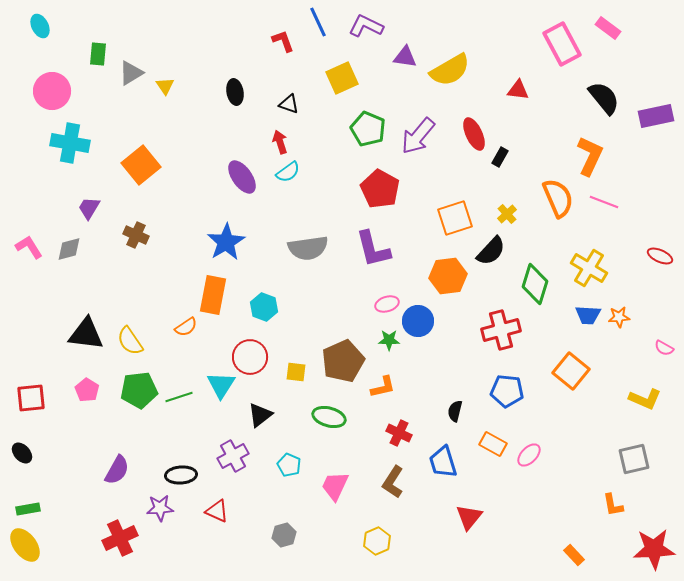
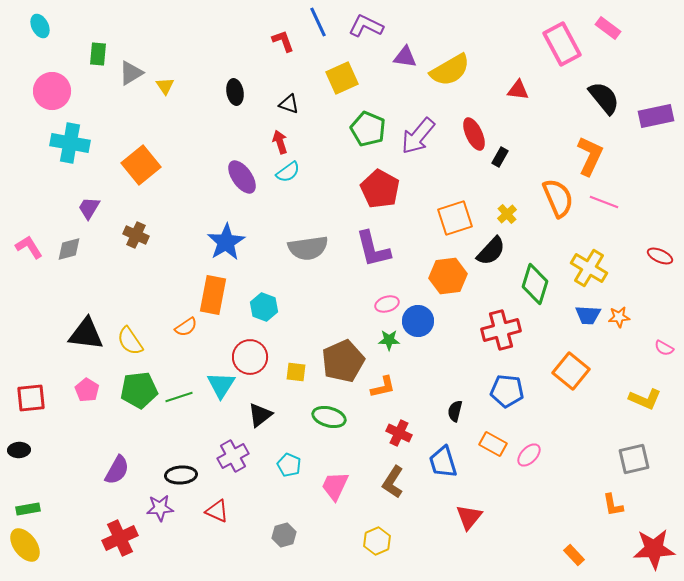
black ellipse at (22, 453): moved 3 px left, 3 px up; rotated 50 degrees counterclockwise
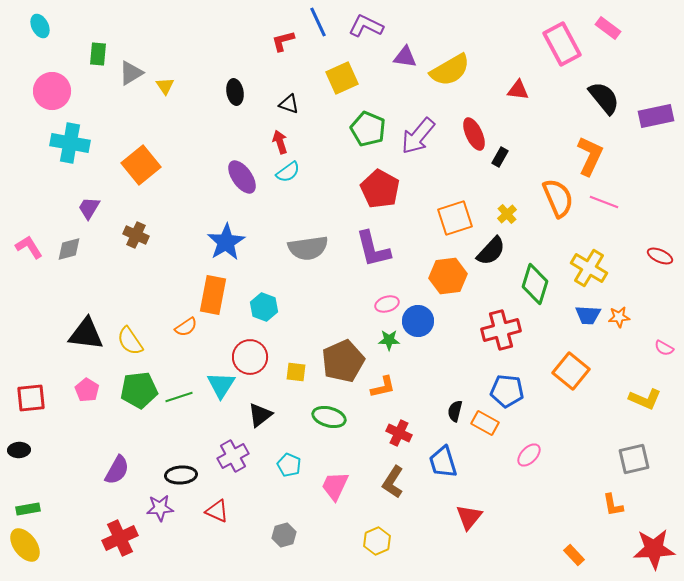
red L-shape at (283, 41): rotated 85 degrees counterclockwise
orange rectangle at (493, 444): moved 8 px left, 21 px up
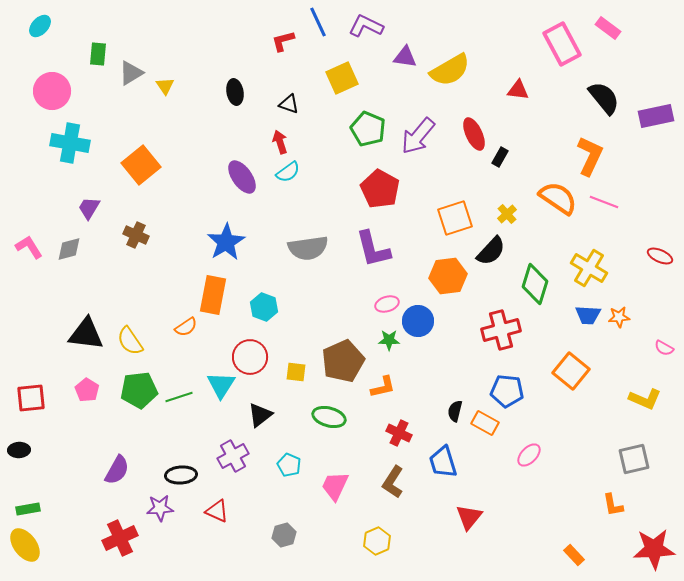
cyan ellipse at (40, 26): rotated 70 degrees clockwise
orange semicircle at (558, 198): rotated 33 degrees counterclockwise
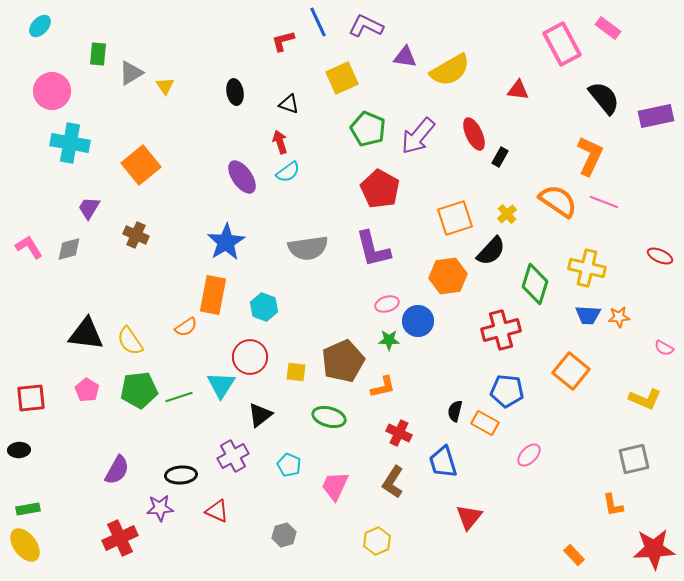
orange semicircle at (558, 198): moved 3 px down
yellow cross at (589, 268): moved 2 px left; rotated 18 degrees counterclockwise
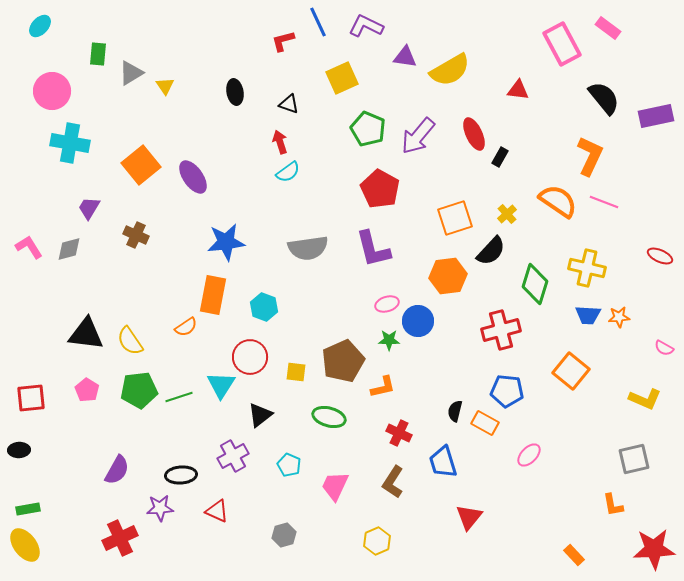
purple ellipse at (242, 177): moved 49 px left
blue star at (226, 242): rotated 24 degrees clockwise
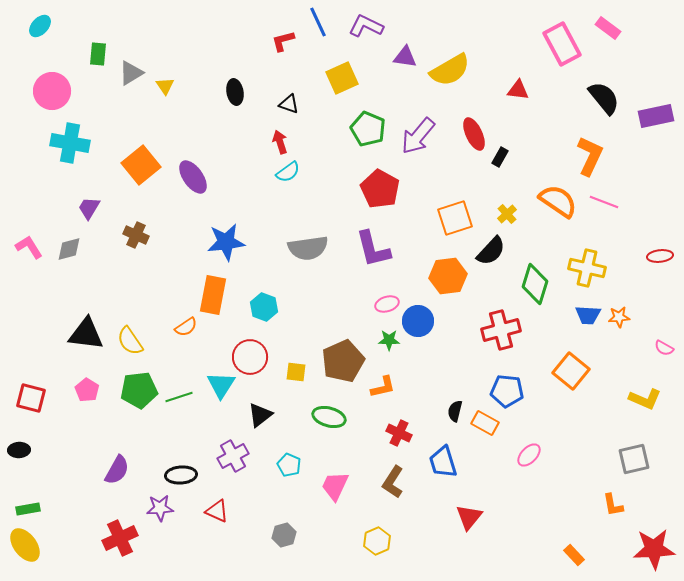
red ellipse at (660, 256): rotated 30 degrees counterclockwise
red square at (31, 398): rotated 20 degrees clockwise
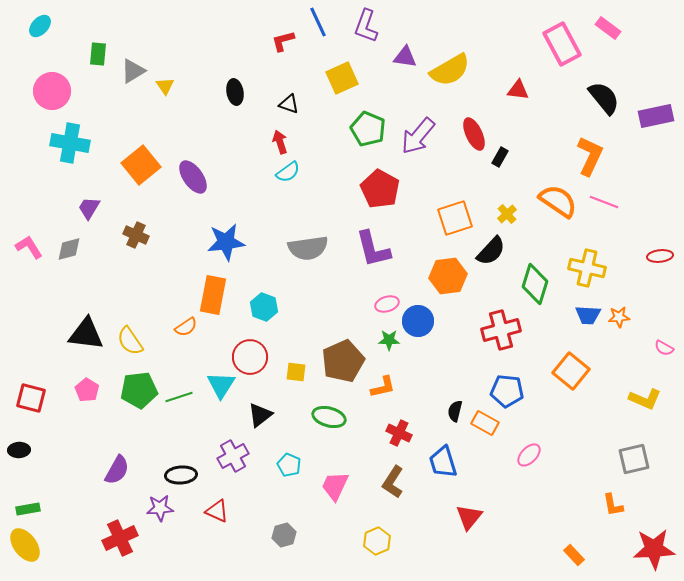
purple L-shape at (366, 26): rotated 96 degrees counterclockwise
gray triangle at (131, 73): moved 2 px right, 2 px up
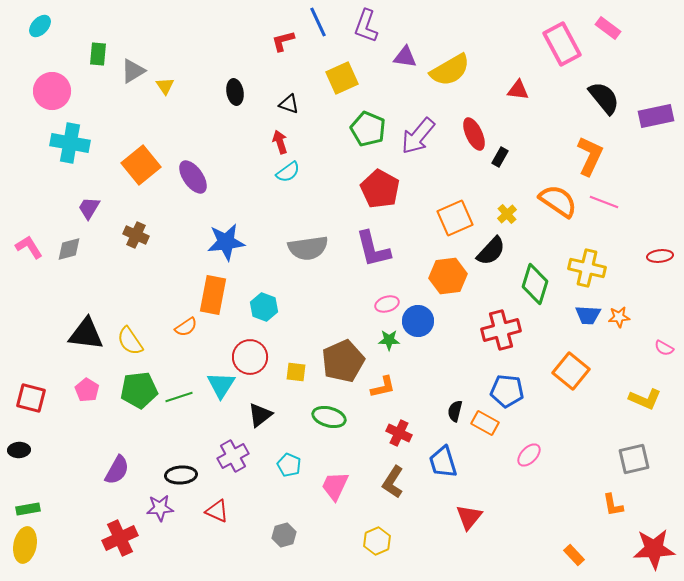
orange square at (455, 218): rotated 6 degrees counterclockwise
yellow ellipse at (25, 545): rotated 48 degrees clockwise
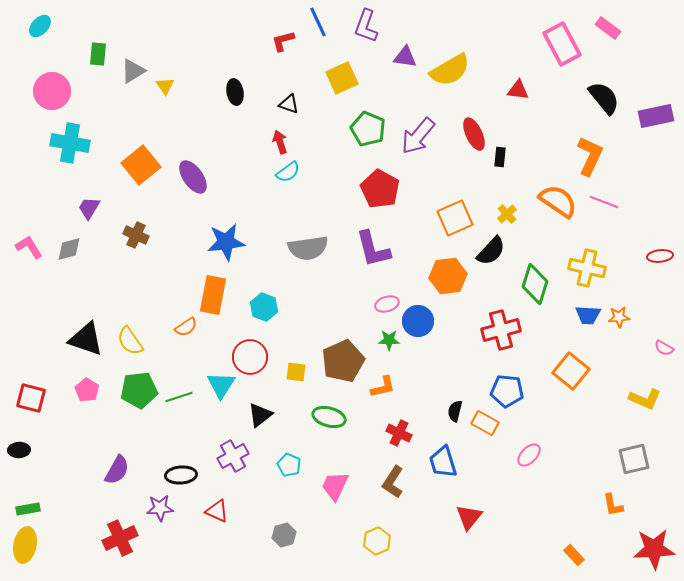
black rectangle at (500, 157): rotated 24 degrees counterclockwise
black triangle at (86, 334): moved 5 px down; rotated 12 degrees clockwise
